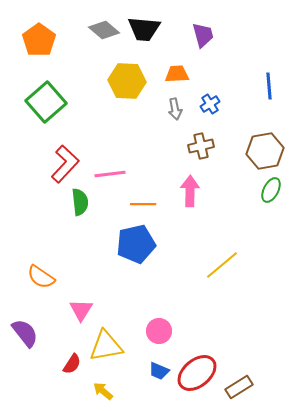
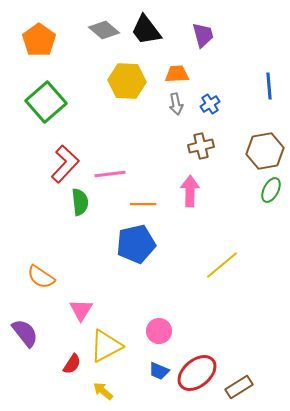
black trapezoid: moved 2 px right, 1 px down; rotated 48 degrees clockwise
gray arrow: moved 1 px right, 5 px up
yellow triangle: rotated 18 degrees counterclockwise
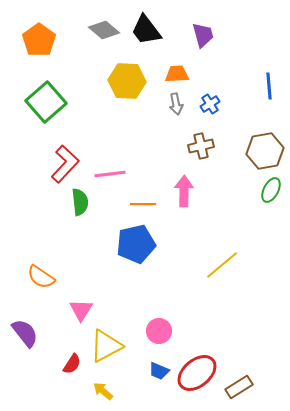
pink arrow: moved 6 px left
